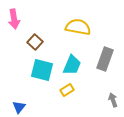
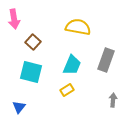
brown square: moved 2 px left
gray rectangle: moved 1 px right, 1 px down
cyan square: moved 11 px left, 2 px down
gray arrow: rotated 24 degrees clockwise
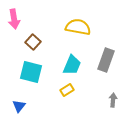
blue triangle: moved 1 px up
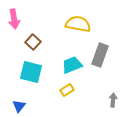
yellow semicircle: moved 3 px up
gray rectangle: moved 6 px left, 5 px up
cyan trapezoid: rotated 135 degrees counterclockwise
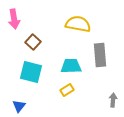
gray rectangle: rotated 25 degrees counterclockwise
cyan trapezoid: moved 1 px left, 1 px down; rotated 20 degrees clockwise
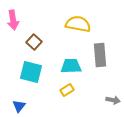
pink arrow: moved 1 px left, 1 px down
brown square: moved 1 px right
gray arrow: rotated 96 degrees clockwise
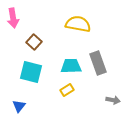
pink arrow: moved 2 px up
gray rectangle: moved 2 px left, 8 px down; rotated 15 degrees counterclockwise
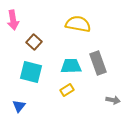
pink arrow: moved 2 px down
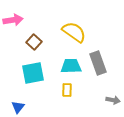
pink arrow: rotated 90 degrees counterclockwise
yellow semicircle: moved 4 px left, 8 px down; rotated 25 degrees clockwise
cyan square: moved 2 px right, 1 px down; rotated 25 degrees counterclockwise
yellow rectangle: rotated 56 degrees counterclockwise
blue triangle: moved 1 px left, 1 px down
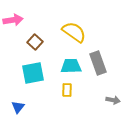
brown square: moved 1 px right
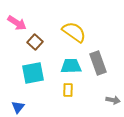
pink arrow: moved 4 px right, 3 px down; rotated 42 degrees clockwise
yellow rectangle: moved 1 px right
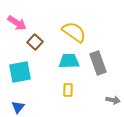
cyan trapezoid: moved 2 px left, 5 px up
cyan square: moved 13 px left, 1 px up
